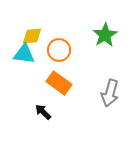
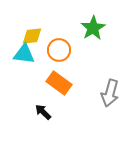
green star: moved 12 px left, 7 px up
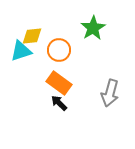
cyan triangle: moved 3 px left, 3 px up; rotated 25 degrees counterclockwise
black arrow: moved 16 px right, 9 px up
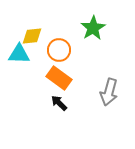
cyan triangle: moved 2 px left, 3 px down; rotated 20 degrees clockwise
orange rectangle: moved 5 px up
gray arrow: moved 1 px left, 1 px up
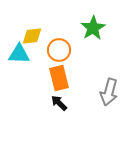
orange rectangle: rotated 40 degrees clockwise
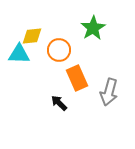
orange rectangle: moved 18 px right; rotated 10 degrees counterclockwise
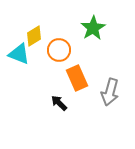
yellow diamond: moved 2 px right; rotated 25 degrees counterclockwise
cyan triangle: rotated 20 degrees clockwise
gray arrow: moved 1 px right
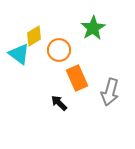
cyan triangle: rotated 15 degrees clockwise
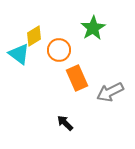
gray arrow: rotated 48 degrees clockwise
black arrow: moved 6 px right, 20 px down
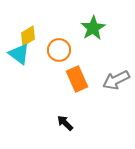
yellow diamond: moved 6 px left
orange rectangle: moved 1 px down
gray arrow: moved 6 px right, 12 px up
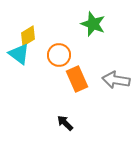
green star: moved 4 px up; rotated 20 degrees counterclockwise
orange circle: moved 5 px down
gray arrow: rotated 36 degrees clockwise
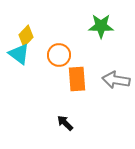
green star: moved 8 px right, 2 px down; rotated 20 degrees counterclockwise
yellow diamond: moved 2 px left; rotated 15 degrees counterclockwise
orange rectangle: rotated 20 degrees clockwise
